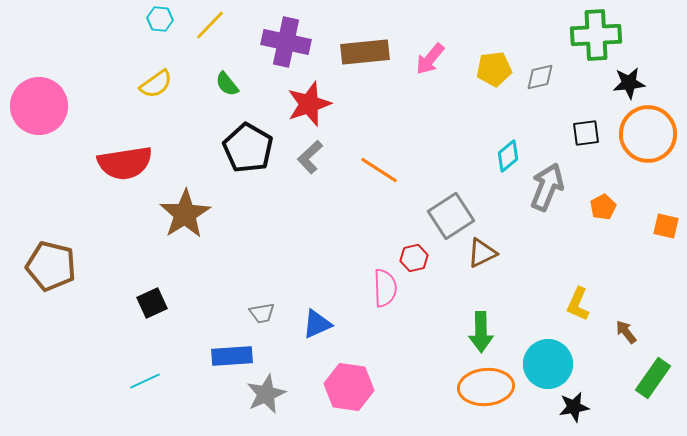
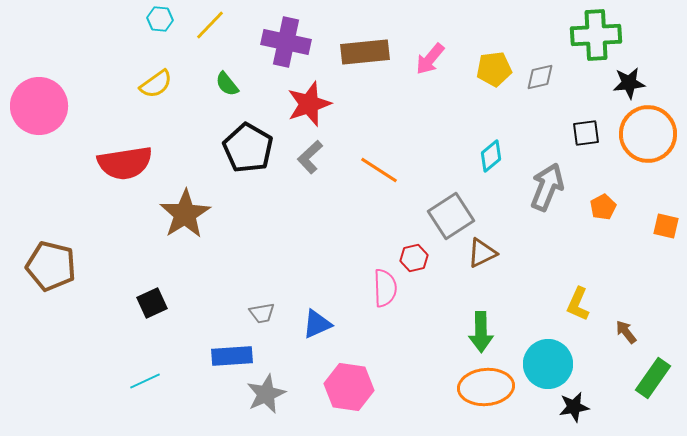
cyan diamond at (508, 156): moved 17 px left
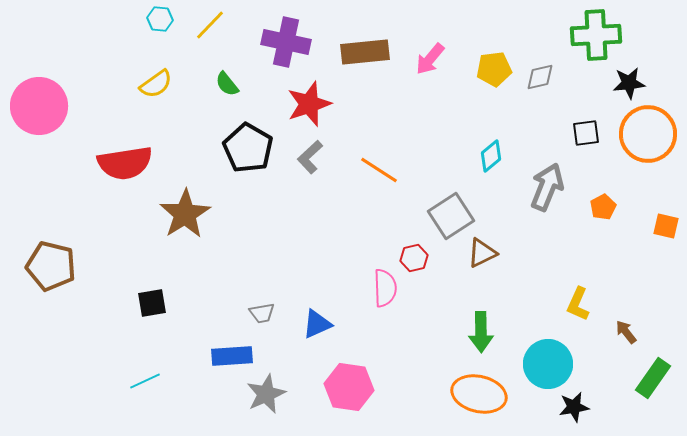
black square at (152, 303): rotated 16 degrees clockwise
orange ellipse at (486, 387): moved 7 px left, 7 px down; rotated 18 degrees clockwise
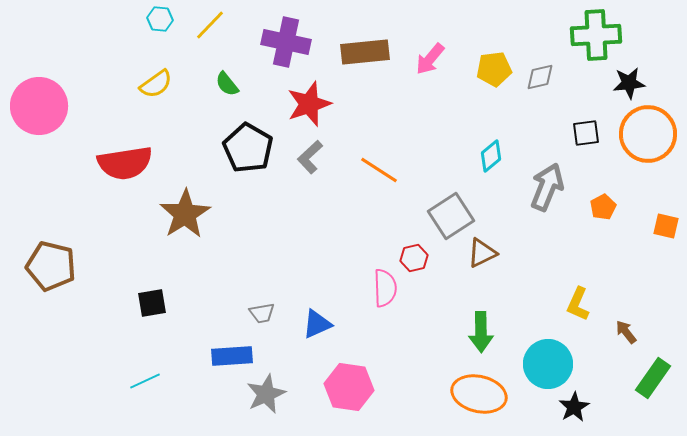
black star at (574, 407): rotated 20 degrees counterclockwise
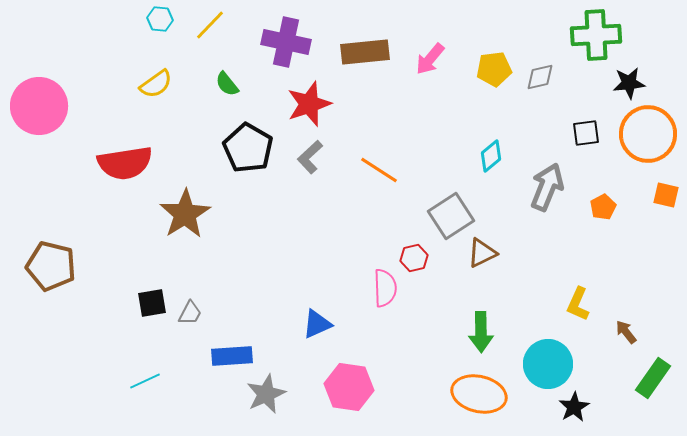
orange square at (666, 226): moved 31 px up
gray trapezoid at (262, 313): moved 72 px left; rotated 52 degrees counterclockwise
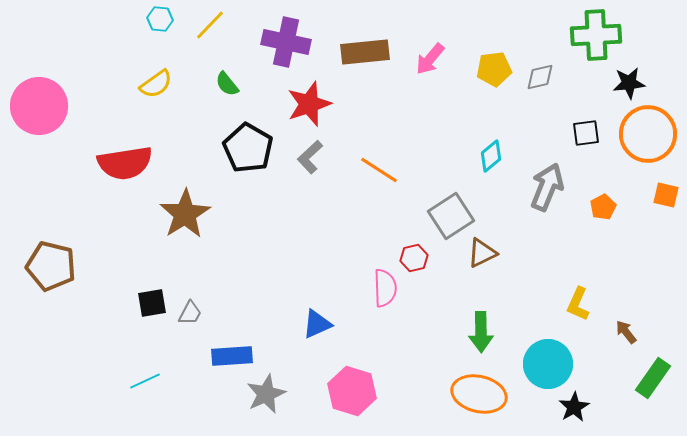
pink hexagon at (349, 387): moved 3 px right, 4 px down; rotated 9 degrees clockwise
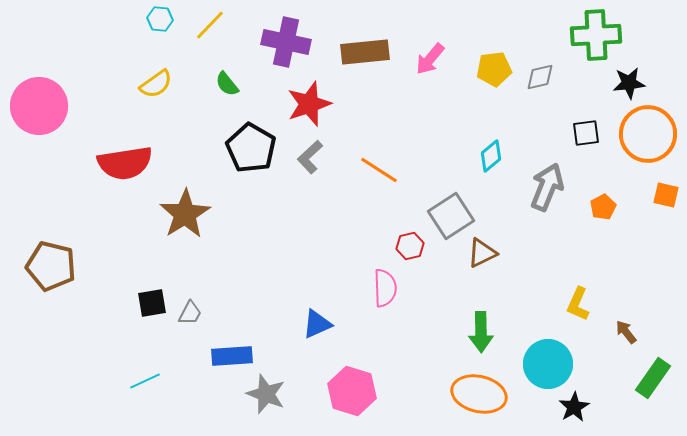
black pentagon at (248, 148): moved 3 px right
red hexagon at (414, 258): moved 4 px left, 12 px up
gray star at (266, 394): rotated 27 degrees counterclockwise
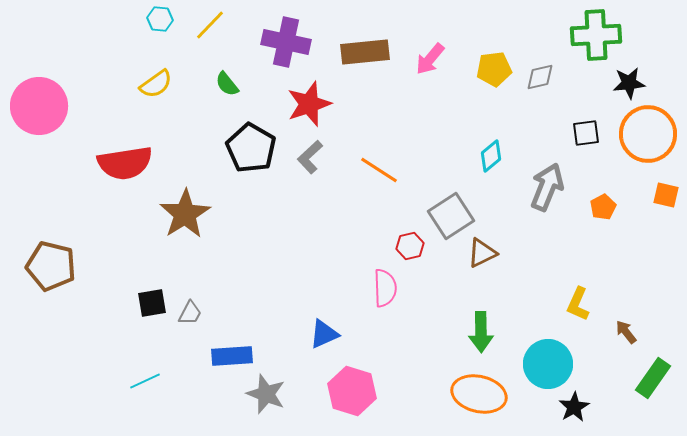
blue triangle at (317, 324): moved 7 px right, 10 px down
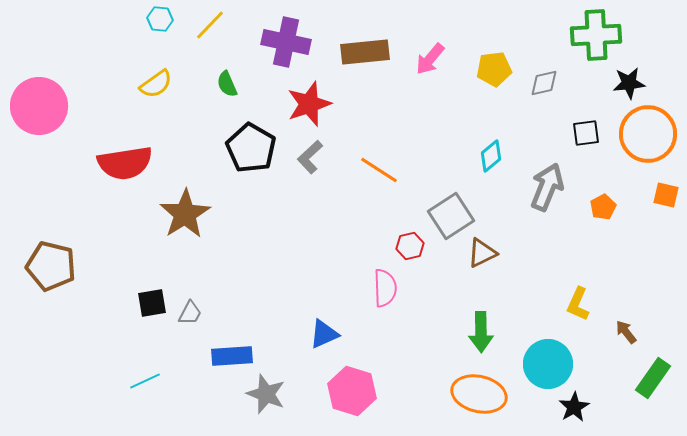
gray diamond at (540, 77): moved 4 px right, 6 px down
green semicircle at (227, 84): rotated 16 degrees clockwise
